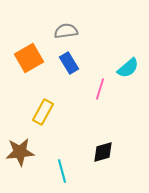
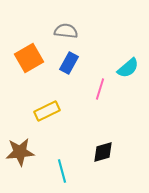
gray semicircle: rotated 15 degrees clockwise
blue rectangle: rotated 60 degrees clockwise
yellow rectangle: moved 4 px right, 1 px up; rotated 35 degrees clockwise
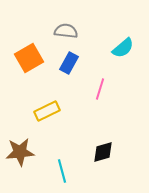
cyan semicircle: moved 5 px left, 20 px up
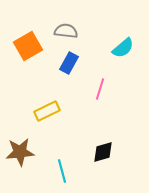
orange square: moved 1 px left, 12 px up
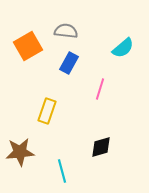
yellow rectangle: rotated 45 degrees counterclockwise
black diamond: moved 2 px left, 5 px up
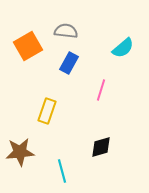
pink line: moved 1 px right, 1 px down
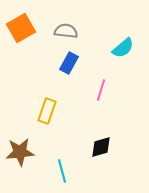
orange square: moved 7 px left, 18 px up
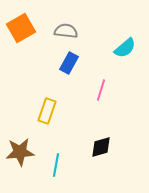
cyan semicircle: moved 2 px right
cyan line: moved 6 px left, 6 px up; rotated 25 degrees clockwise
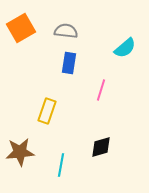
blue rectangle: rotated 20 degrees counterclockwise
cyan line: moved 5 px right
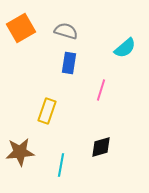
gray semicircle: rotated 10 degrees clockwise
